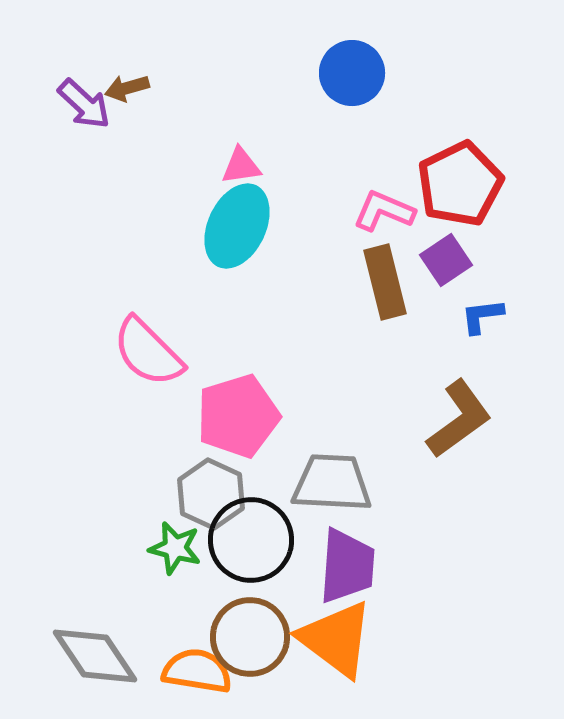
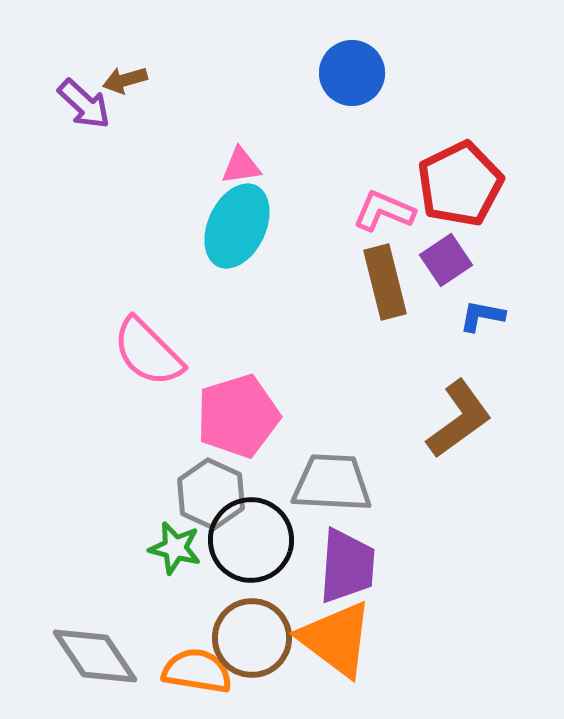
brown arrow: moved 2 px left, 8 px up
blue L-shape: rotated 18 degrees clockwise
brown circle: moved 2 px right, 1 px down
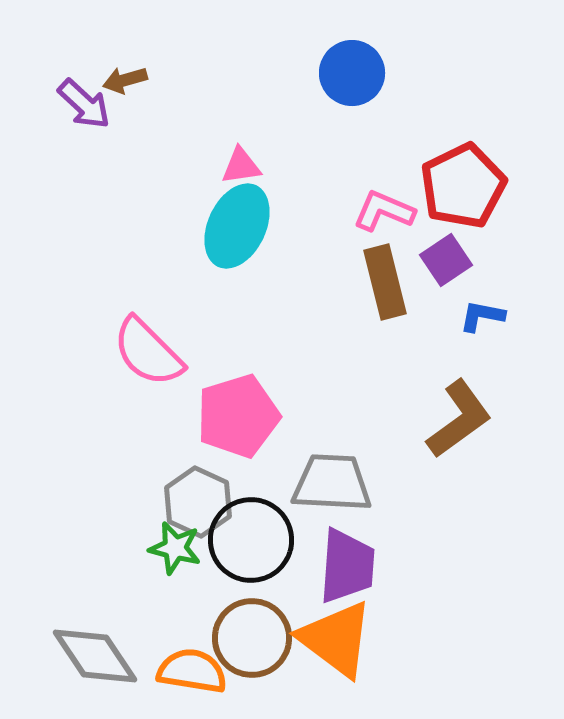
red pentagon: moved 3 px right, 2 px down
gray hexagon: moved 13 px left, 8 px down
orange semicircle: moved 5 px left
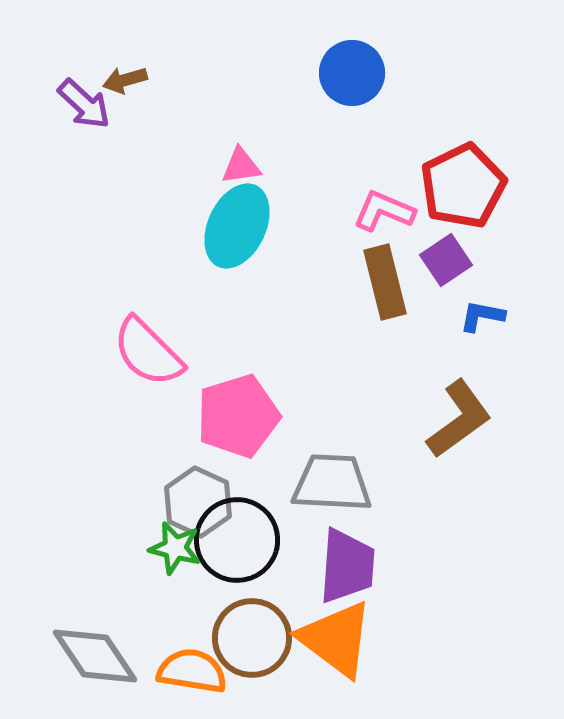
black circle: moved 14 px left
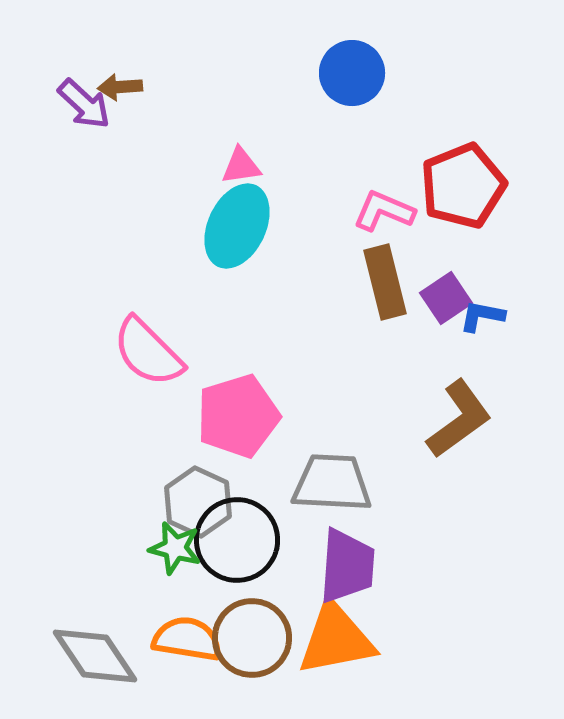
brown arrow: moved 5 px left, 7 px down; rotated 12 degrees clockwise
red pentagon: rotated 4 degrees clockwise
purple square: moved 38 px down
orange triangle: rotated 48 degrees counterclockwise
orange semicircle: moved 5 px left, 32 px up
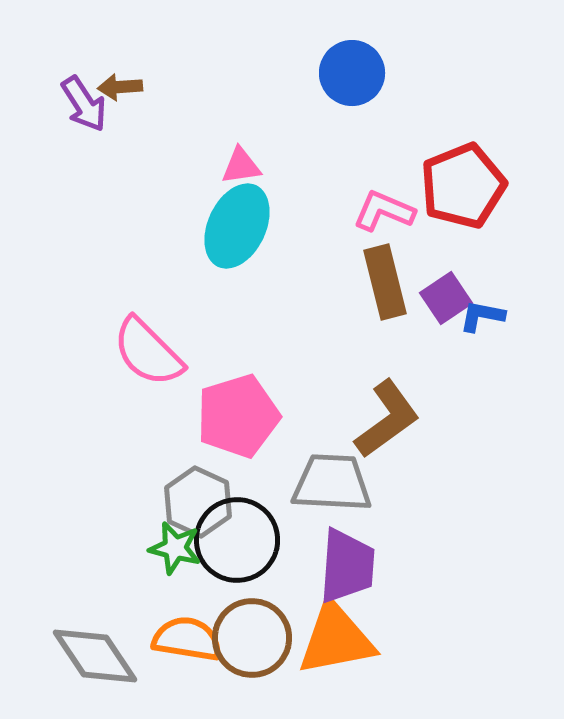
purple arrow: rotated 14 degrees clockwise
brown L-shape: moved 72 px left
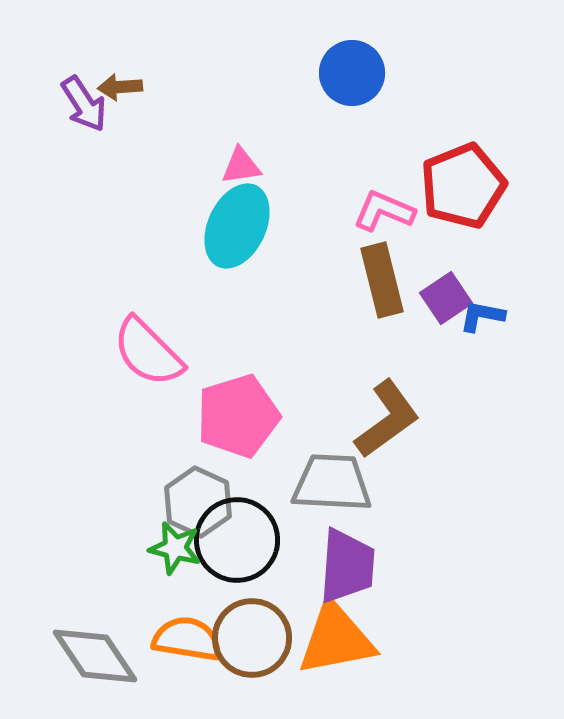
brown rectangle: moved 3 px left, 2 px up
